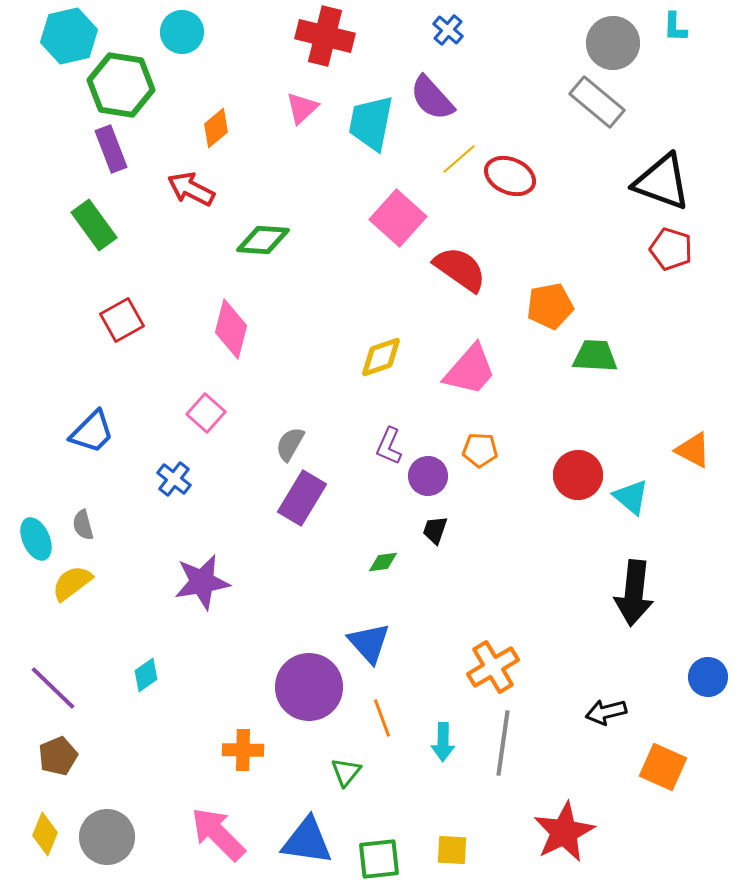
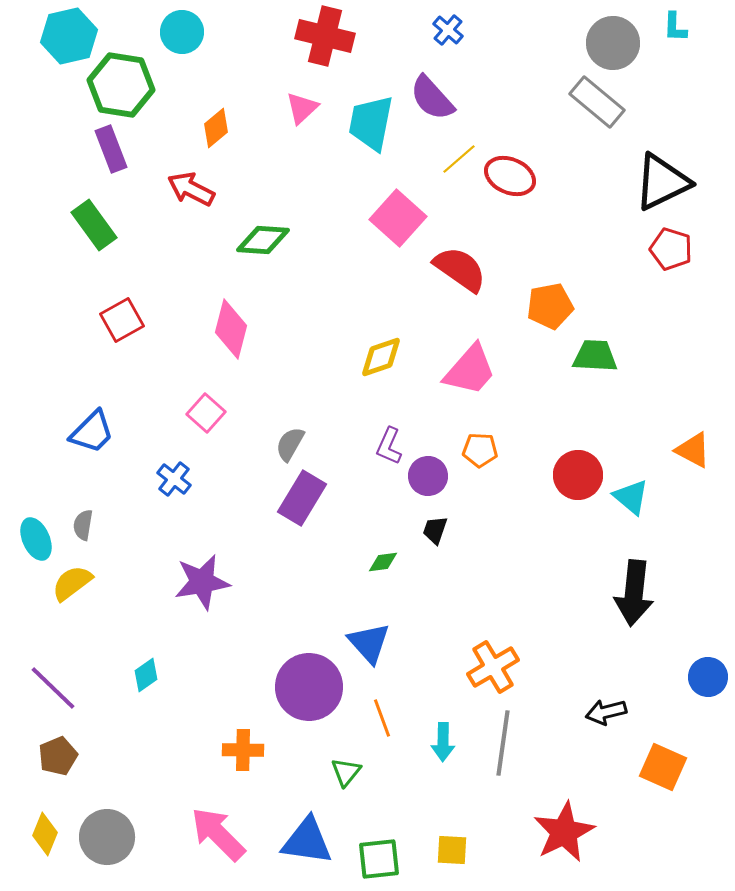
black triangle at (662, 182): rotated 46 degrees counterclockwise
gray semicircle at (83, 525): rotated 24 degrees clockwise
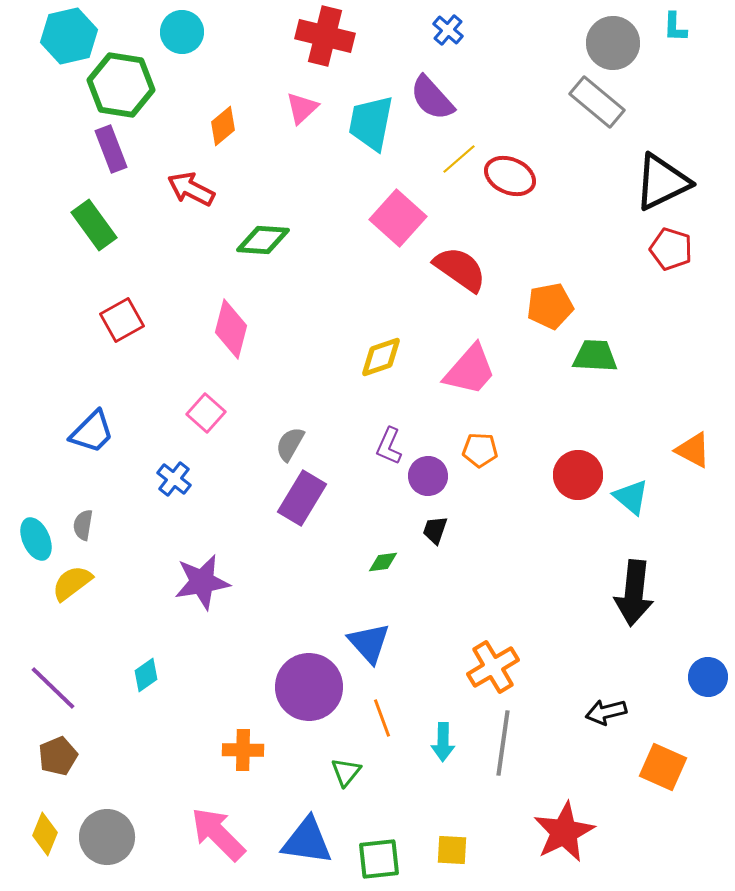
orange diamond at (216, 128): moved 7 px right, 2 px up
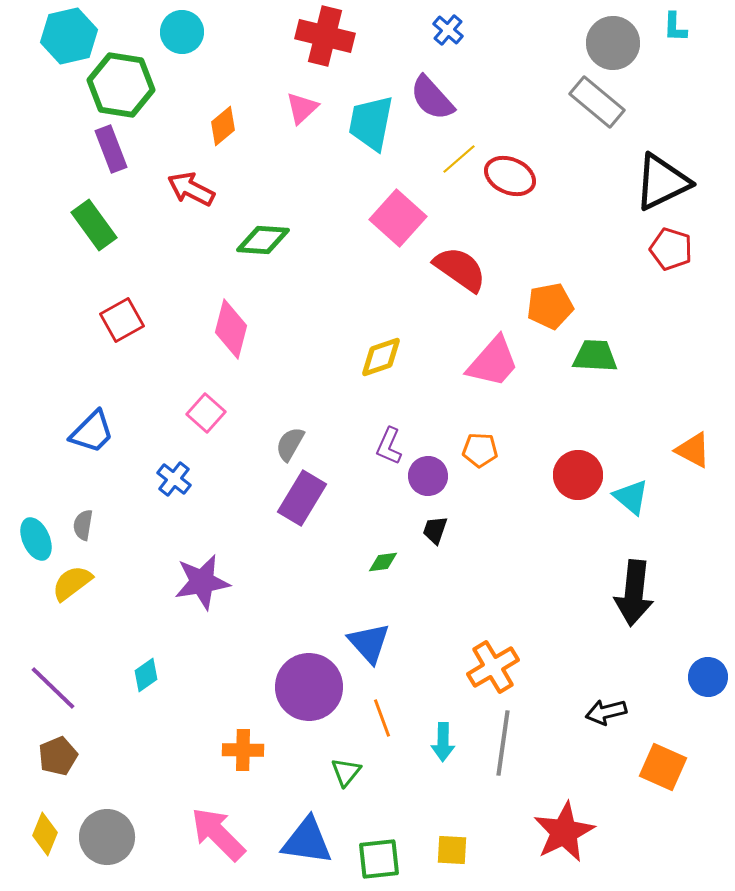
pink trapezoid at (470, 370): moved 23 px right, 8 px up
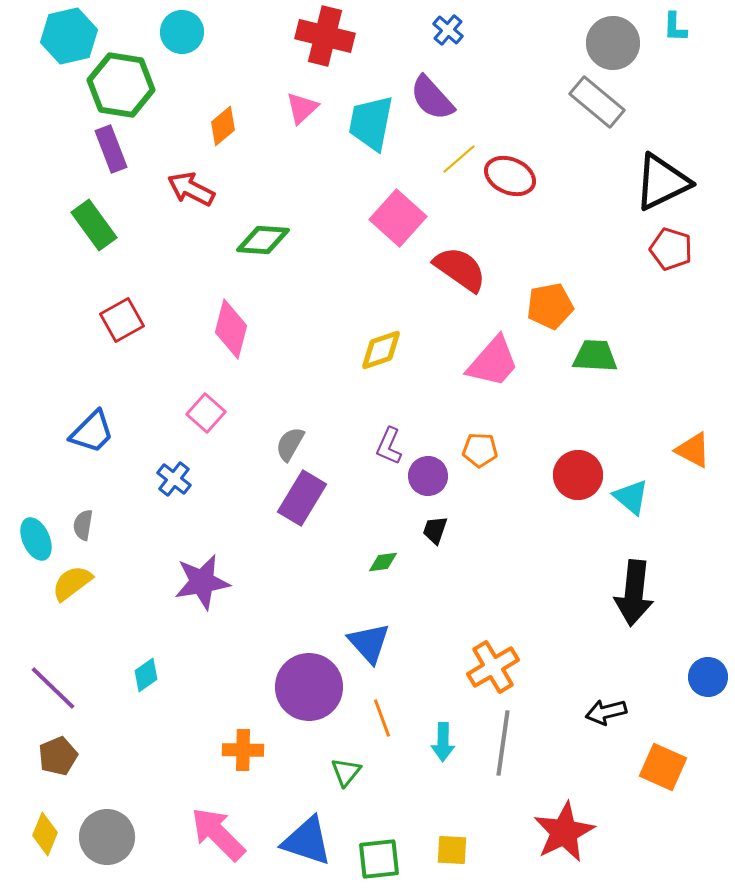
yellow diamond at (381, 357): moved 7 px up
blue triangle at (307, 841): rotated 10 degrees clockwise
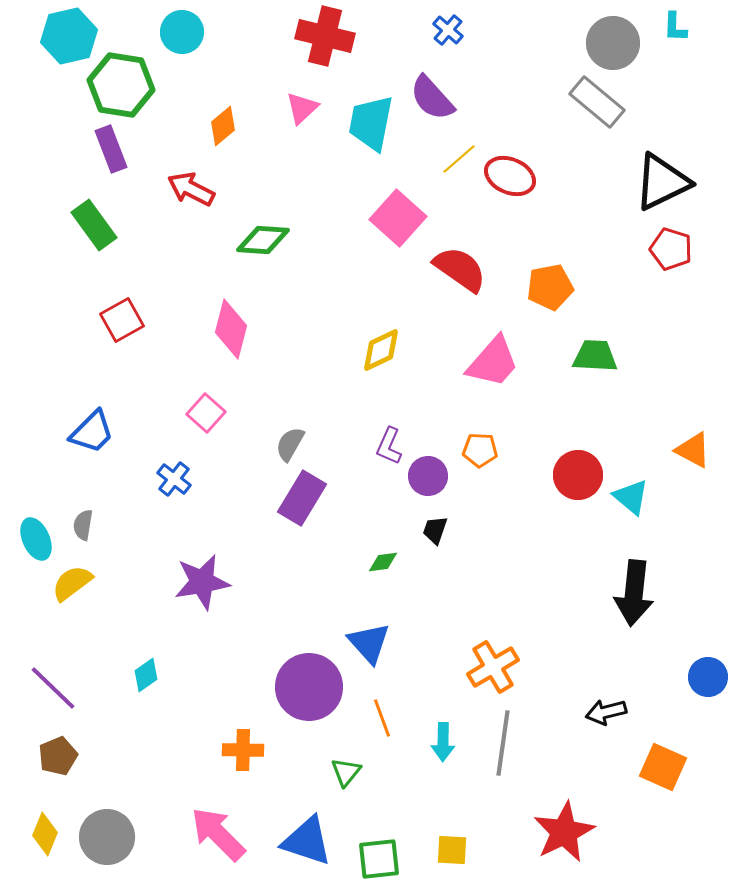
orange pentagon at (550, 306): moved 19 px up
yellow diamond at (381, 350): rotated 6 degrees counterclockwise
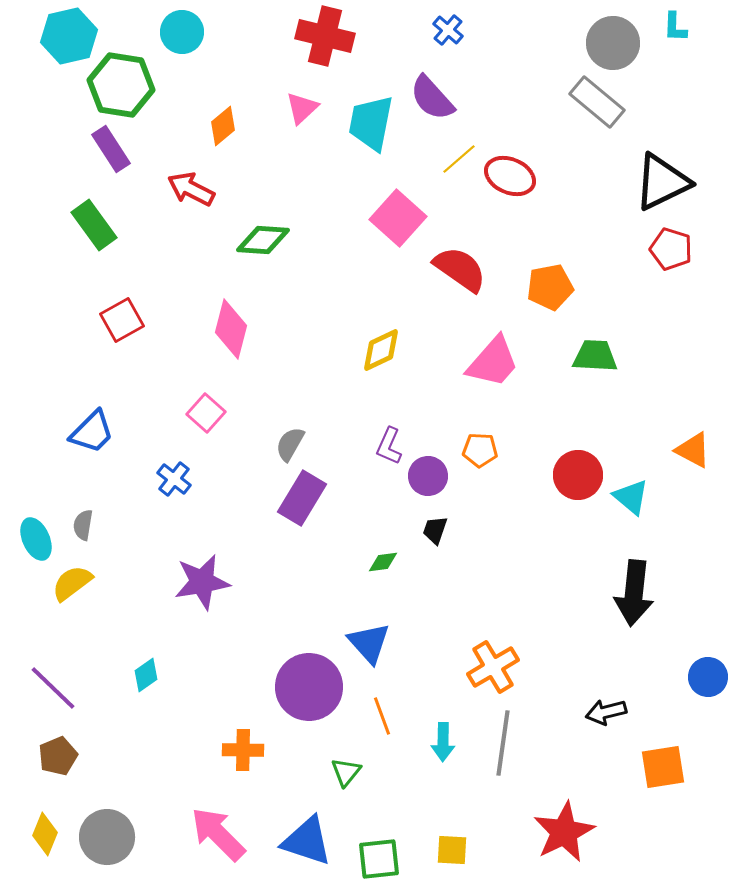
purple rectangle at (111, 149): rotated 12 degrees counterclockwise
orange line at (382, 718): moved 2 px up
orange square at (663, 767): rotated 33 degrees counterclockwise
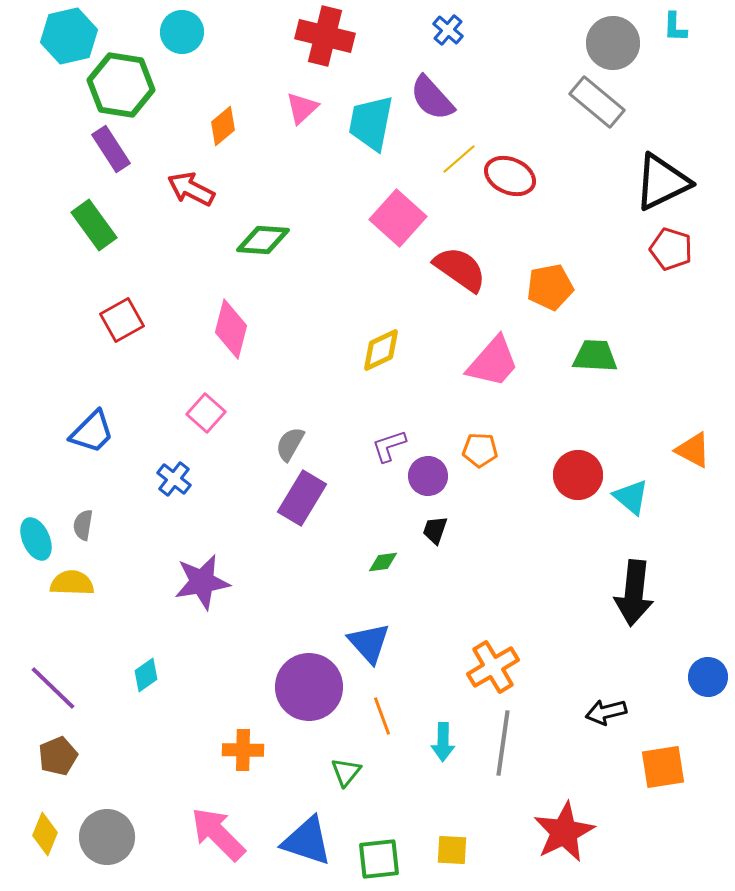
purple L-shape at (389, 446): rotated 48 degrees clockwise
yellow semicircle at (72, 583): rotated 39 degrees clockwise
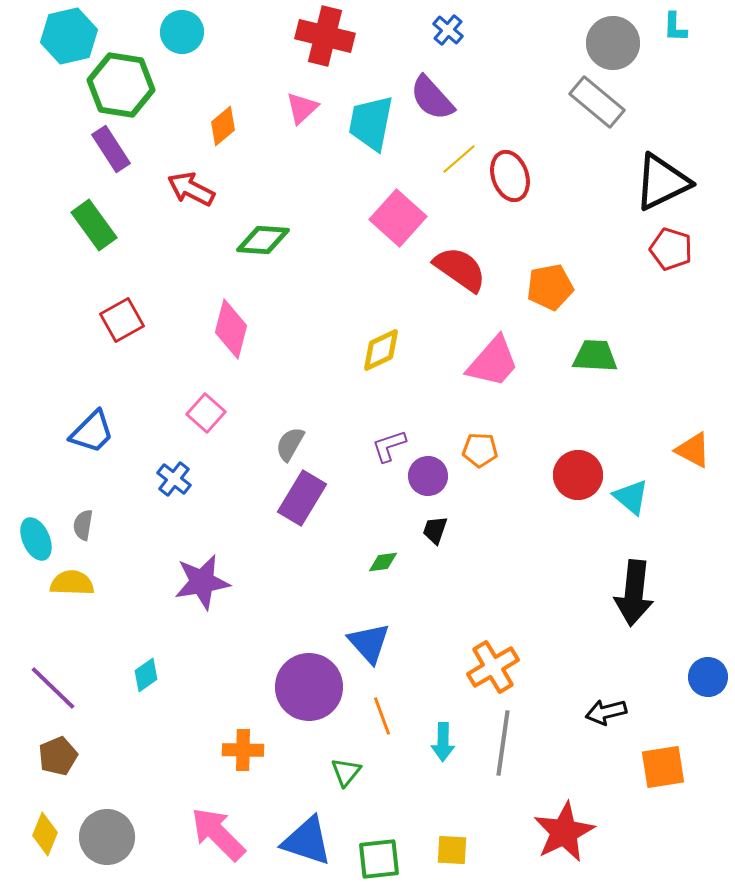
red ellipse at (510, 176): rotated 48 degrees clockwise
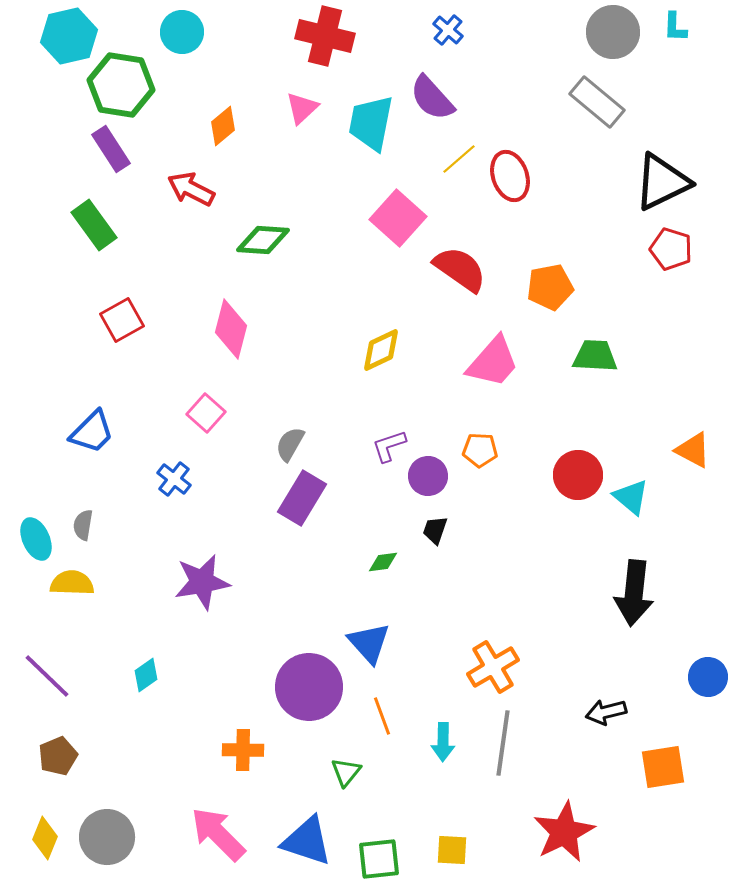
gray circle at (613, 43): moved 11 px up
purple line at (53, 688): moved 6 px left, 12 px up
yellow diamond at (45, 834): moved 4 px down
